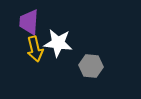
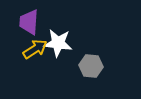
yellow arrow: rotated 110 degrees counterclockwise
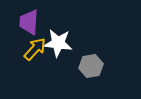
yellow arrow: rotated 15 degrees counterclockwise
gray hexagon: rotated 15 degrees counterclockwise
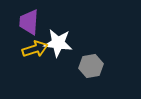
yellow arrow: rotated 30 degrees clockwise
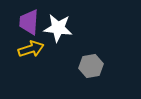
white star: moved 15 px up
yellow arrow: moved 4 px left
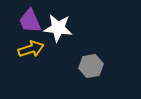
purple trapezoid: moved 1 px right, 1 px up; rotated 28 degrees counterclockwise
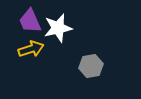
white star: rotated 20 degrees counterclockwise
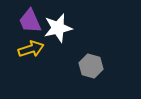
gray hexagon: rotated 25 degrees clockwise
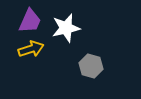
purple trapezoid: rotated 132 degrees counterclockwise
white star: moved 8 px right
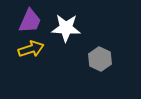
white star: rotated 16 degrees clockwise
gray hexagon: moved 9 px right, 7 px up; rotated 10 degrees clockwise
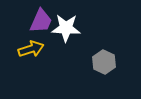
purple trapezoid: moved 11 px right
gray hexagon: moved 4 px right, 3 px down
